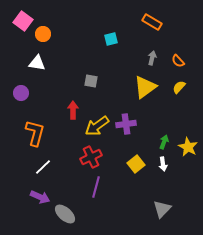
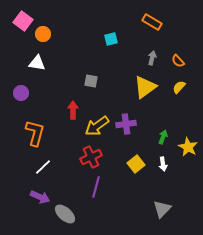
green arrow: moved 1 px left, 5 px up
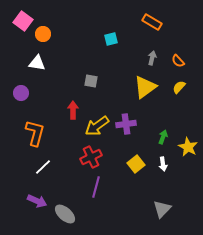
purple arrow: moved 3 px left, 4 px down
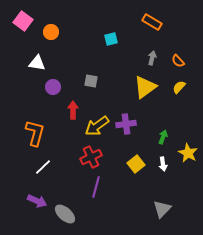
orange circle: moved 8 px right, 2 px up
purple circle: moved 32 px right, 6 px up
yellow star: moved 6 px down
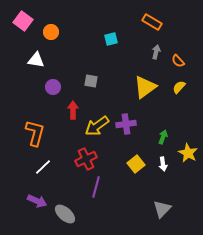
gray arrow: moved 4 px right, 6 px up
white triangle: moved 1 px left, 3 px up
red cross: moved 5 px left, 2 px down
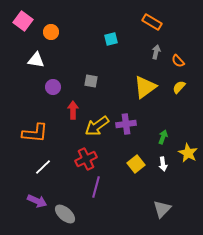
orange L-shape: rotated 80 degrees clockwise
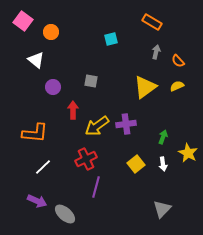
white triangle: rotated 30 degrees clockwise
yellow semicircle: moved 2 px left, 1 px up; rotated 24 degrees clockwise
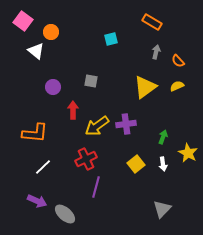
white triangle: moved 9 px up
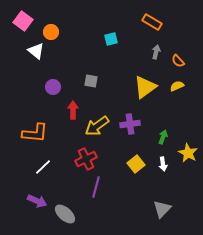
purple cross: moved 4 px right
